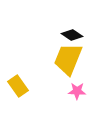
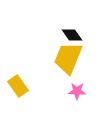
black diamond: rotated 20 degrees clockwise
yellow trapezoid: moved 1 px up
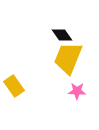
black diamond: moved 10 px left
yellow rectangle: moved 4 px left
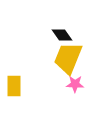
yellow rectangle: rotated 35 degrees clockwise
pink star: moved 2 px left, 7 px up
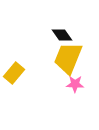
yellow rectangle: moved 13 px up; rotated 40 degrees clockwise
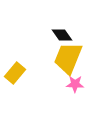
yellow rectangle: moved 1 px right
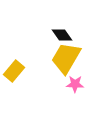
yellow trapezoid: moved 2 px left; rotated 8 degrees clockwise
yellow rectangle: moved 1 px left, 2 px up
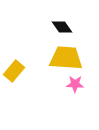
black diamond: moved 8 px up
yellow trapezoid: rotated 64 degrees clockwise
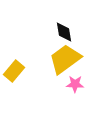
black diamond: moved 2 px right, 5 px down; rotated 25 degrees clockwise
yellow trapezoid: moved 1 px left, 1 px down; rotated 40 degrees counterclockwise
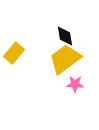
black diamond: moved 1 px right, 4 px down
yellow rectangle: moved 18 px up
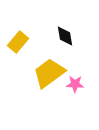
yellow rectangle: moved 4 px right, 11 px up
yellow trapezoid: moved 16 px left, 14 px down
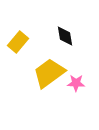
pink star: moved 1 px right, 1 px up
